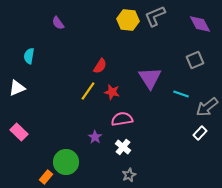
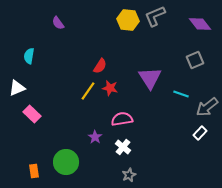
purple diamond: rotated 10 degrees counterclockwise
red star: moved 2 px left, 4 px up
pink rectangle: moved 13 px right, 18 px up
orange rectangle: moved 12 px left, 6 px up; rotated 48 degrees counterclockwise
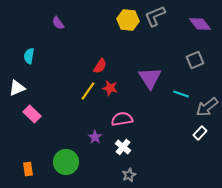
orange rectangle: moved 6 px left, 2 px up
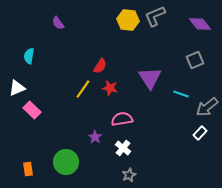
yellow line: moved 5 px left, 2 px up
pink rectangle: moved 4 px up
white cross: moved 1 px down
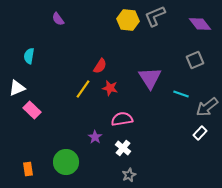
purple semicircle: moved 4 px up
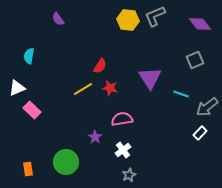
yellow line: rotated 24 degrees clockwise
white cross: moved 2 px down; rotated 14 degrees clockwise
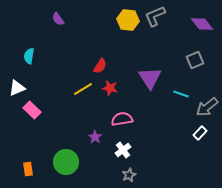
purple diamond: moved 2 px right
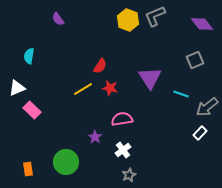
yellow hexagon: rotated 15 degrees clockwise
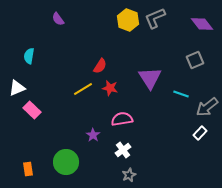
gray L-shape: moved 2 px down
purple star: moved 2 px left, 2 px up
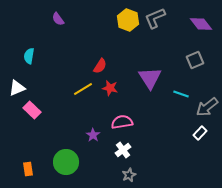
purple diamond: moved 1 px left
pink semicircle: moved 3 px down
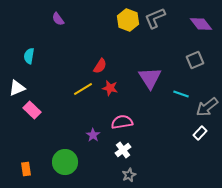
green circle: moved 1 px left
orange rectangle: moved 2 px left
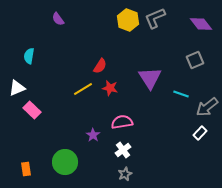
gray star: moved 4 px left, 1 px up
